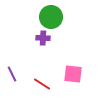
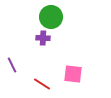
purple line: moved 9 px up
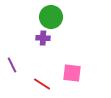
pink square: moved 1 px left, 1 px up
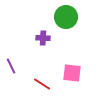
green circle: moved 15 px right
purple line: moved 1 px left, 1 px down
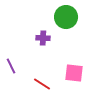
pink square: moved 2 px right
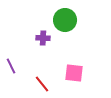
green circle: moved 1 px left, 3 px down
red line: rotated 18 degrees clockwise
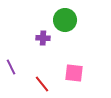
purple line: moved 1 px down
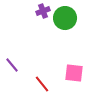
green circle: moved 2 px up
purple cross: moved 27 px up; rotated 24 degrees counterclockwise
purple line: moved 1 px right, 2 px up; rotated 14 degrees counterclockwise
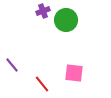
green circle: moved 1 px right, 2 px down
